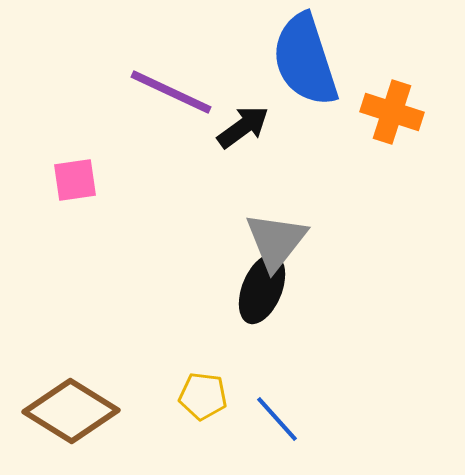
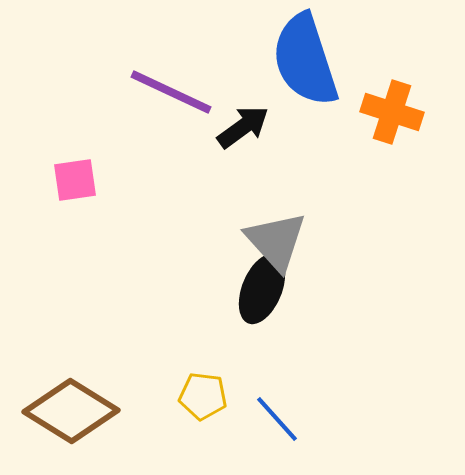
gray triangle: rotated 20 degrees counterclockwise
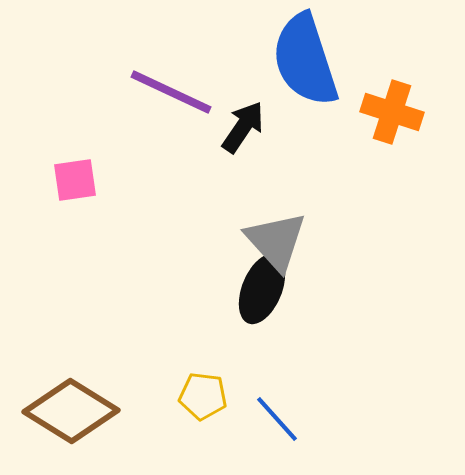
black arrow: rotated 20 degrees counterclockwise
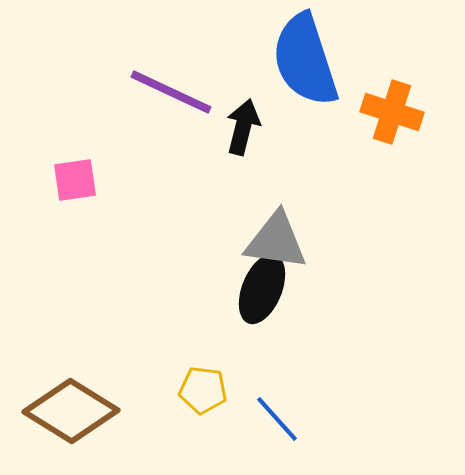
black arrow: rotated 20 degrees counterclockwise
gray triangle: rotated 40 degrees counterclockwise
yellow pentagon: moved 6 px up
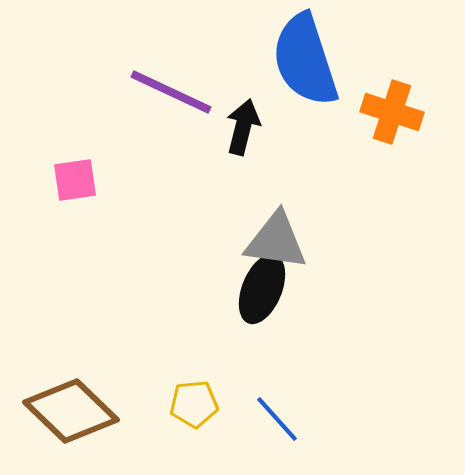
yellow pentagon: moved 9 px left, 14 px down; rotated 12 degrees counterclockwise
brown diamond: rotated 12 degrees clockwise
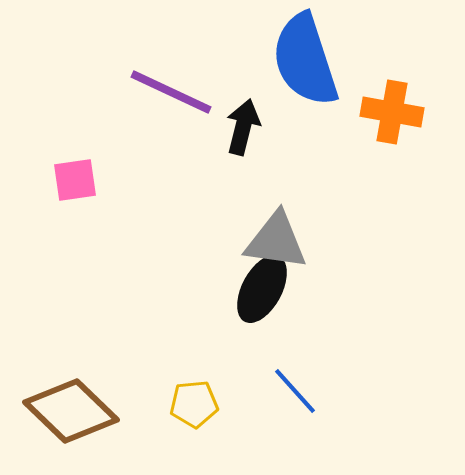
orange cross: rotated 8 degrees counterclockwise
black ellipse: rotated 6 degrees clockwise
blue line: moved 18 px right, 28 px up
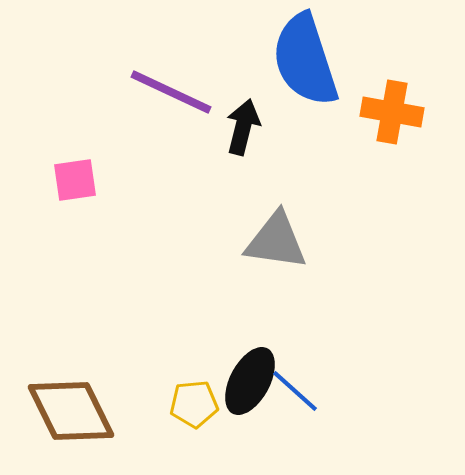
black ellipse: moved 12 px left, 92 px down
blue line: rotated 6 degrees counterclockwise
brown diamond: rotated 20 degrees clockwise
